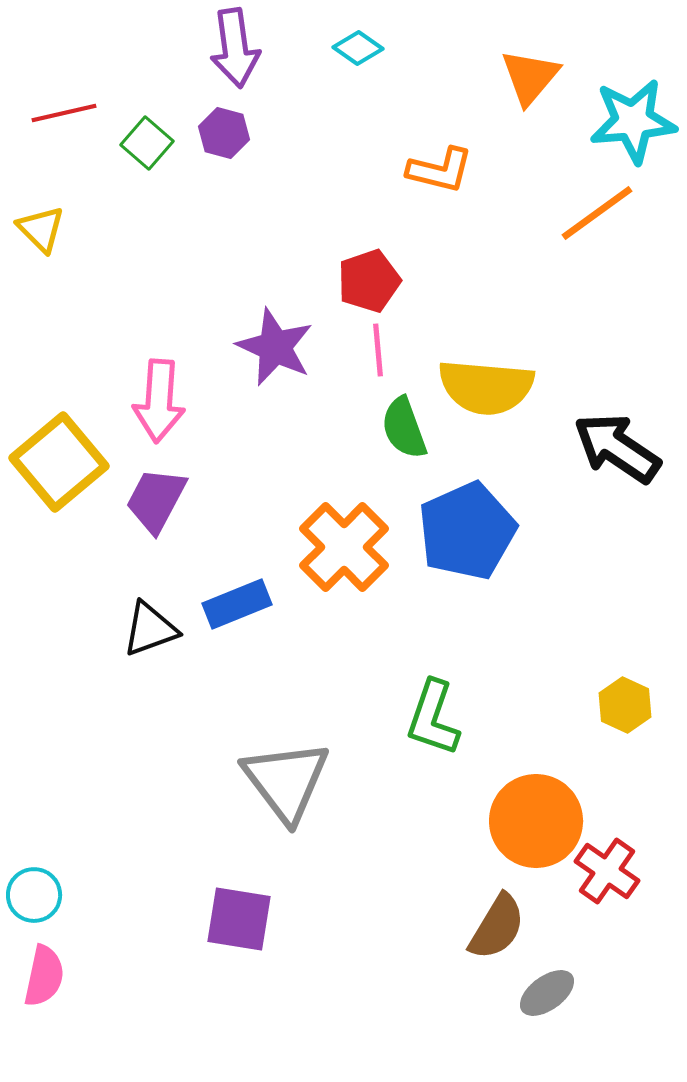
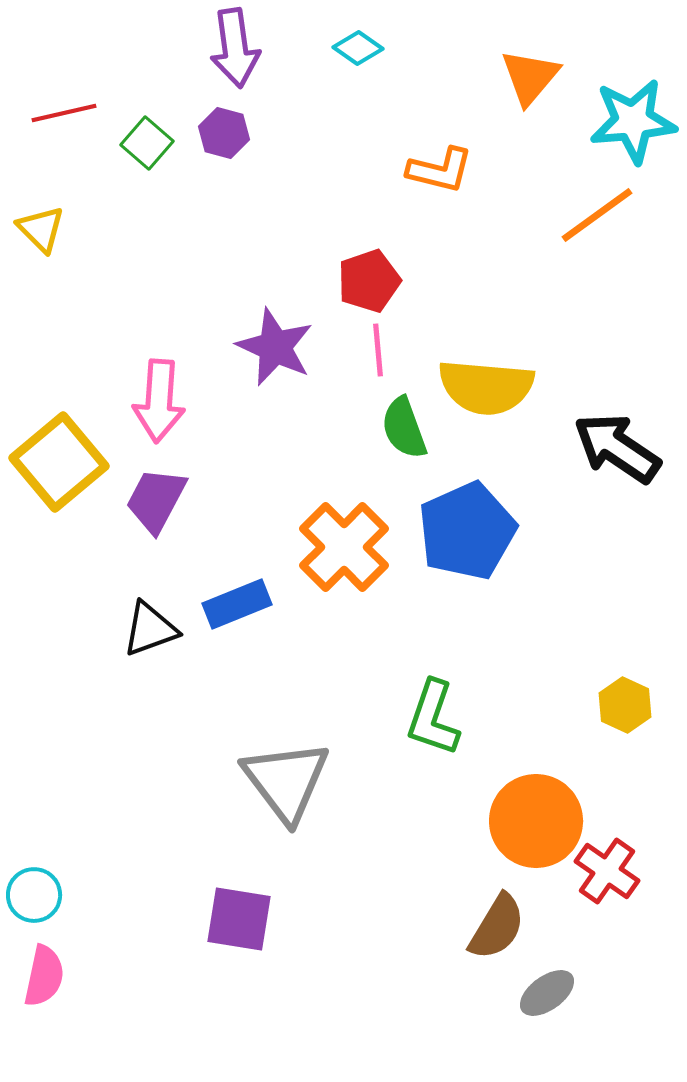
orange line: moved 2 px down
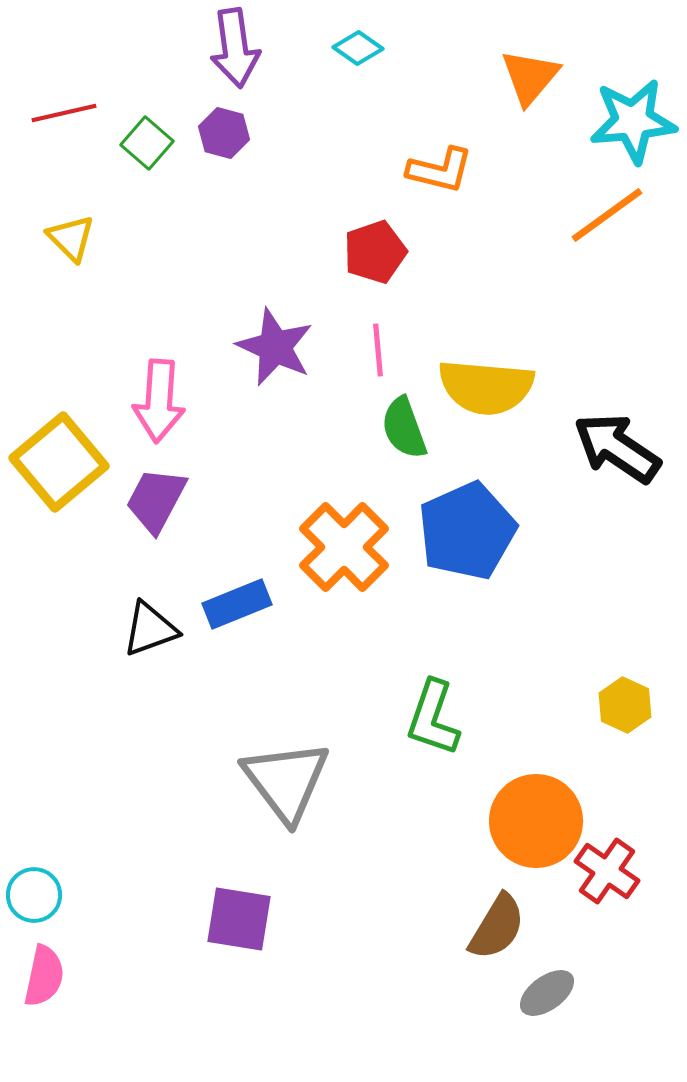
orange line: moved 10 px right
yellow triangle: moved 30 px right, 9 px down
red pentagon: moved 6 px right, 29 px up
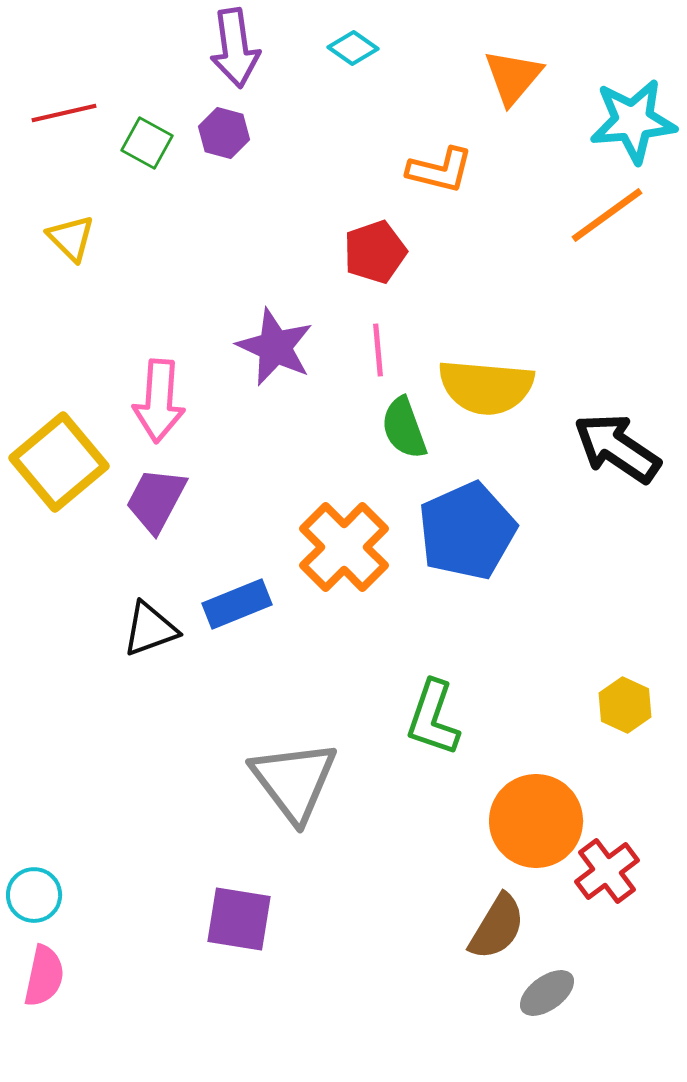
cyan diamond: moved 5 px left
orange triangle: moved 17 px left
green square: rotated 12 degrees counterclockwise
gray triangle: moved 8 px right
red cross: rotated 18 degrees clockwise
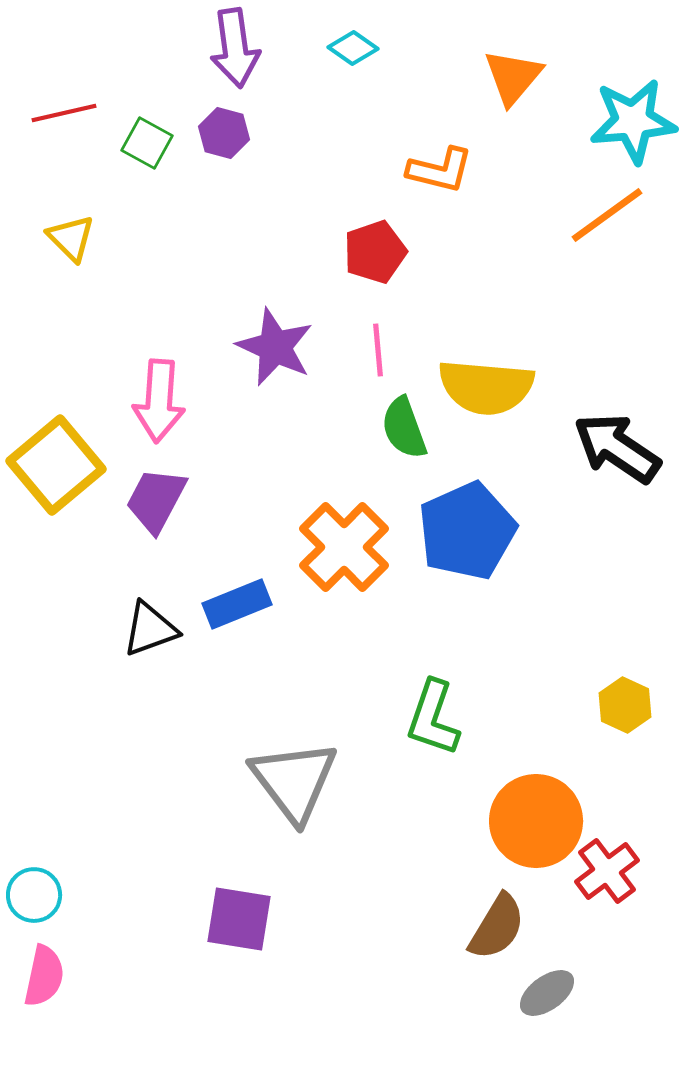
yellow square: moved 3 px left, 3 px down
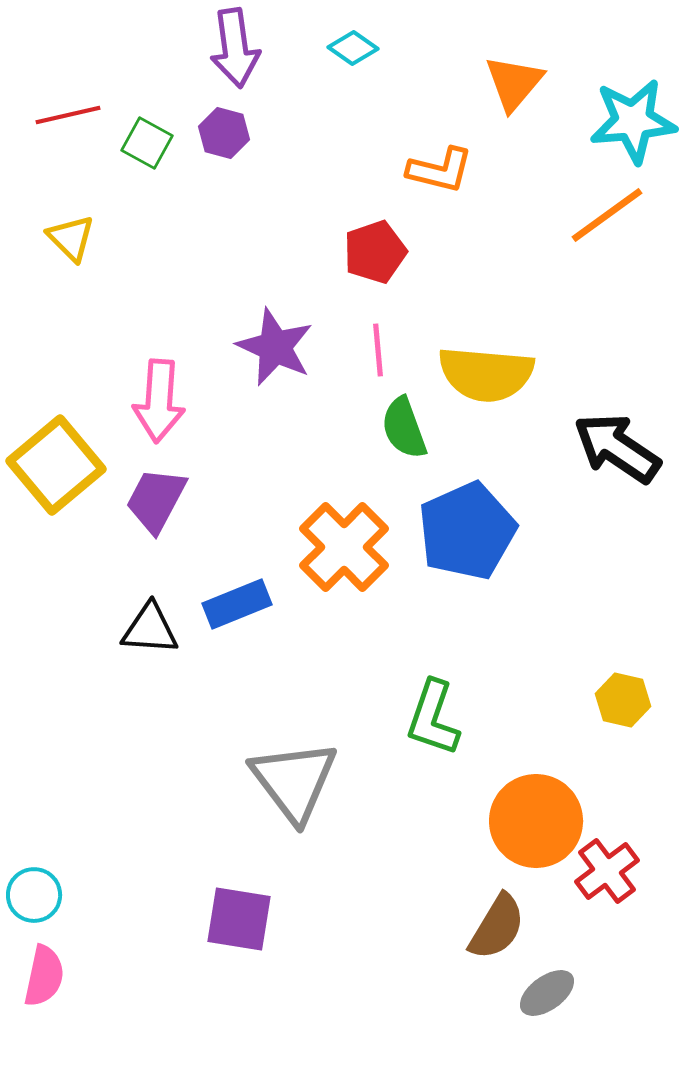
orange triangle: moved 1 px right, 6 px down
red line: moved 4 px right, 2 px down
yellow semicircle: moved 13 px up
black triangle: rotated 24 degrees clockwise
yellow hexagon: moved 2 px left, 5 px up; rotated 12 degrees counterclockwise
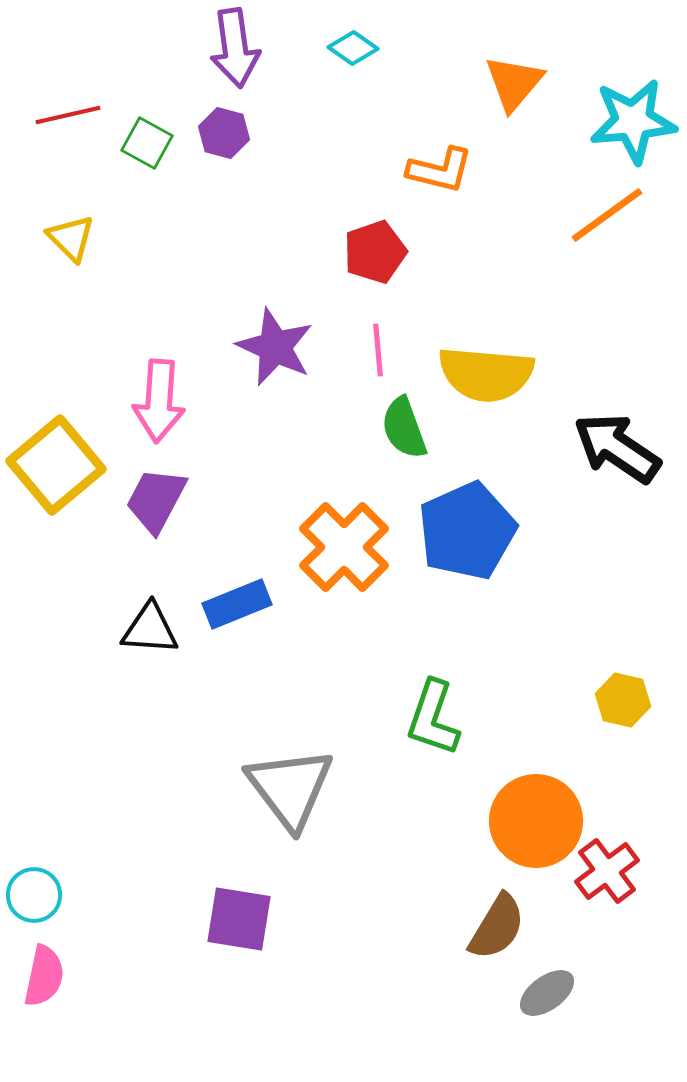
gray triangle: moved 4 px left, 7 px down
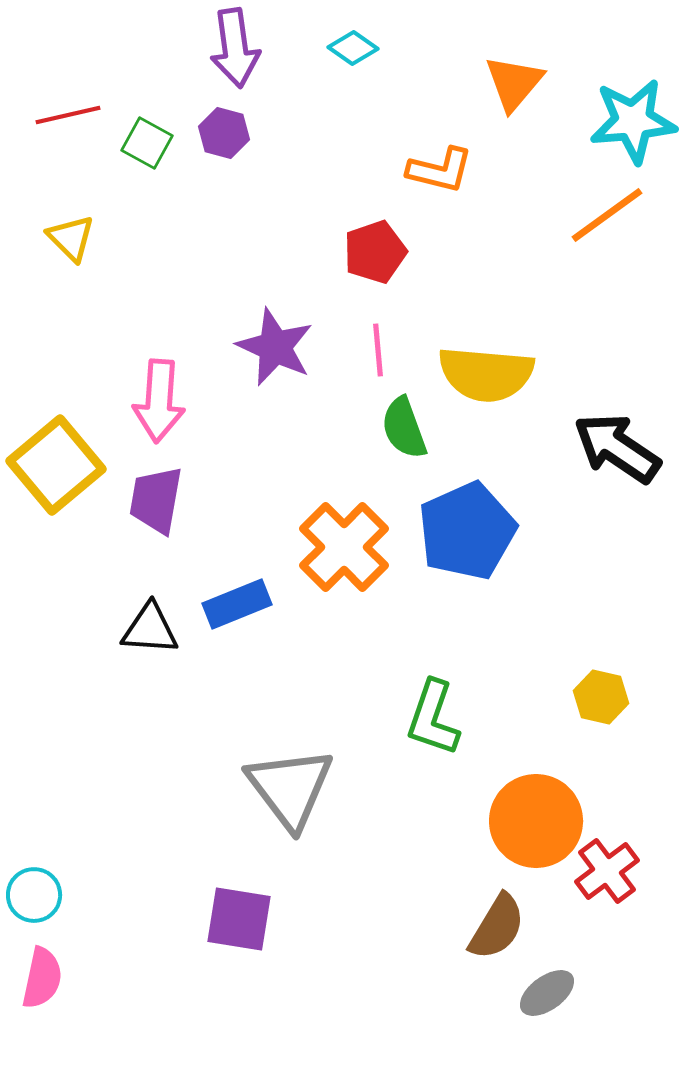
purple trapezoid: rotated 18 degrees counterclockwise
yellow hexagon: moved 22 px left, 3 px up
pink semicircle: moved 2 px left, 2 px down
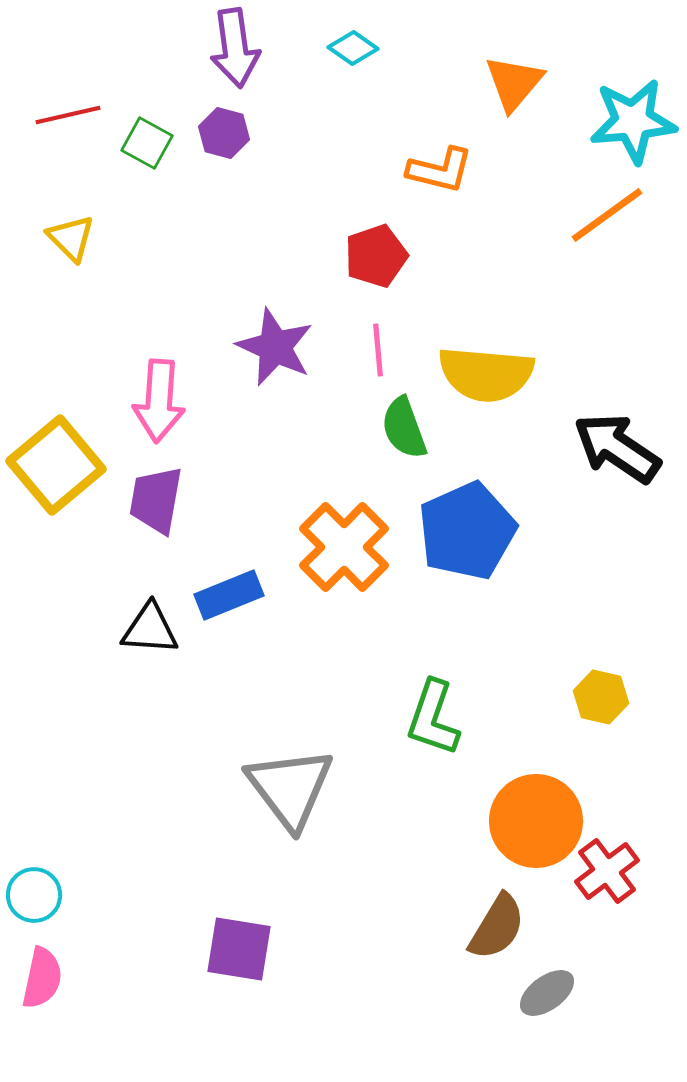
red pentagon: moved 1 px right, 4 px down
blue rectangle: moved 8 px left, 9 px up
purple square: moved 30 px down
